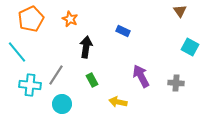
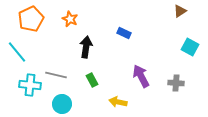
brown triangle: rotated 32 degrees clockwise
blue rectangle: moved 1 px right, 2 px down
gray line: rotated 70 degrees clockwise
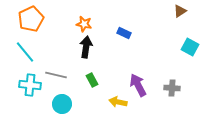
orange star: moved 14 px right, 5 px down; rotated 14 degrees counterclockwise
cyan line: moved 8 px right
purple arrow: moved 3 px left, 9 px down
gray cross: moved 4 px left, 5 px down
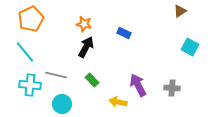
black arrow: rotated 20 degrees clockwise
green rectangle: rotated 16 degrees counterclockwise
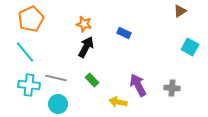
gray line: moved 3 px down
cyan cross: moved 1 px left
cyan circle: moved 4 px left
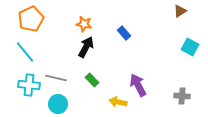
blue rectangle: rotated 24 degrees clockwise
gray cross: moved 10 px right, 8 px down
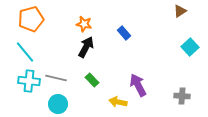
orange pentagon: rotated 10 degrees clockwise
cyan square: rotated 18 degrees clockwise
cyan cross: moved 4 px up
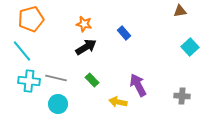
brown triangle: rotated 24 degrees clockwise
black arrow: rotated 30 degrees clockwise
cyan line: moved 3 px left, 1 px up
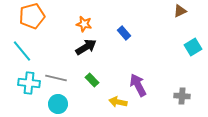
brown triangle: rotated 16 degrees counterclockwise
orange pentagon: moved 1 px right, 3 px up
cyan square: moved 3 px right; rotated 12 degrees clockwise
cyan cross: moved 2 px down
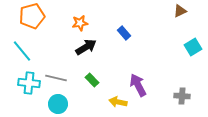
orange star: moved 4 px left, 1 px up; rotated 21 degrees counterclockwise
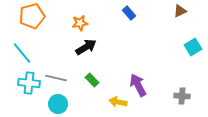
blue rectangle: moved 5 px right, 20 px up
cyan line: moved 2 px down
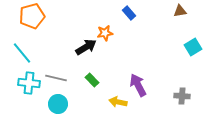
brown triangle: rotated 16 degrees clockwise
orange star: moved 25 px right, 10 px down
